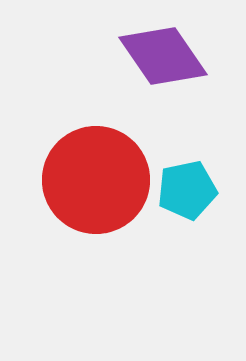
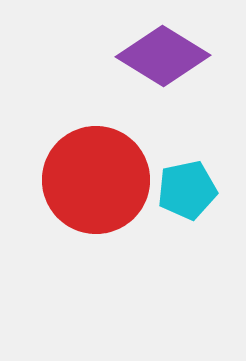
purple diamond: rotated 24 degrees counterclockwise
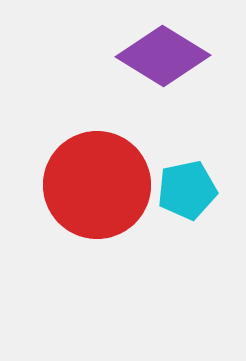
red circle: moved 1 px right, 5 px down
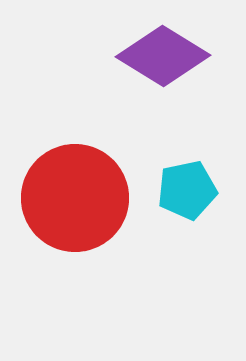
red circle: moved 22 px left, 13 px down
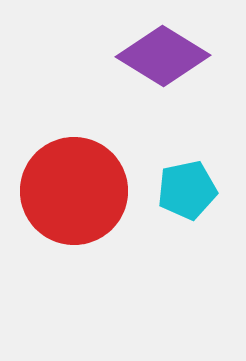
red circle: moved 1 px left, 7 px up
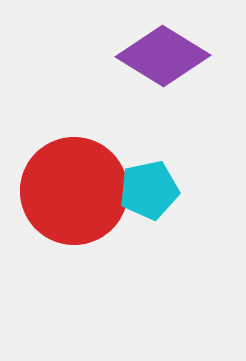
cyan pentagon: moved 38 px left
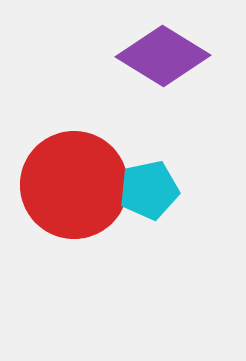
red circle: moved 6 px up
